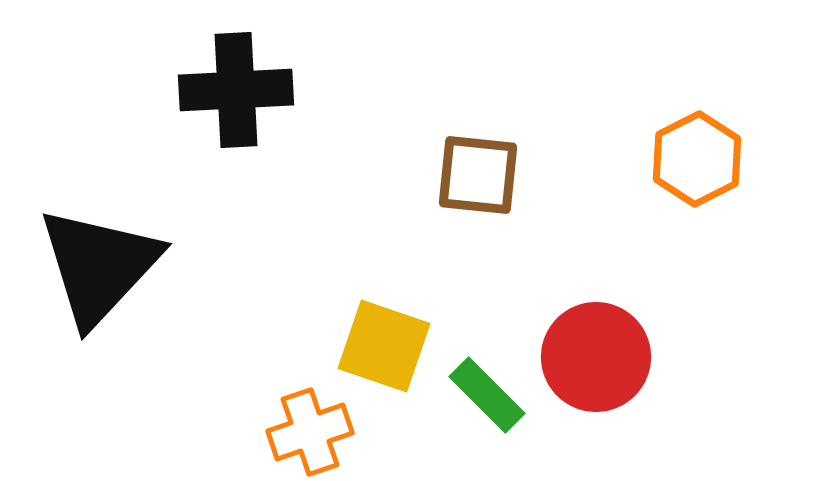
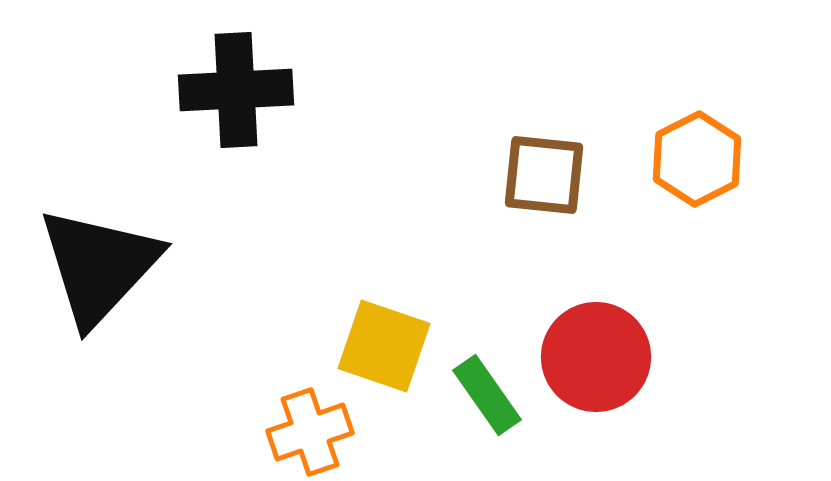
brown square: moved 66 px right
green rectangle: rotated 10 degrees clockwise
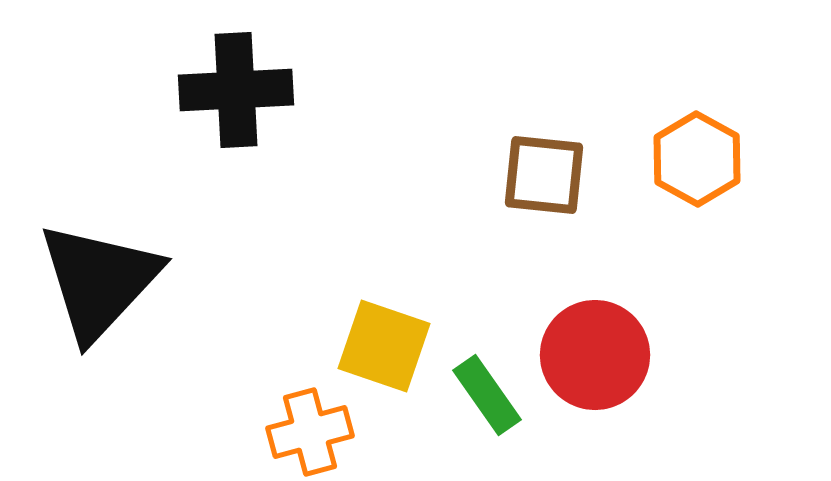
orange hexagon: rotated 4 degrees counterclockwise
black triangle: moved 15 px down
red circle: moved 1 px left, 2 px up
orange cross: rotated 4 degrees clockwise
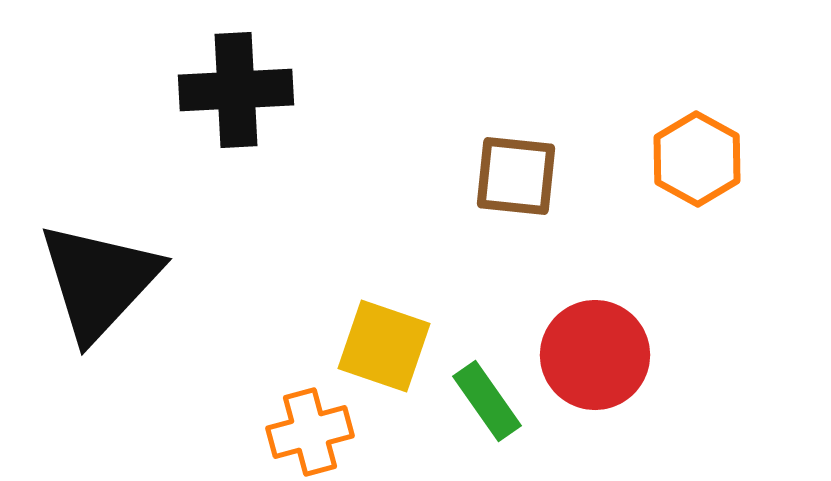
brown square: moved 28 px left, 1 px down
green rectangle: moved 6 px down
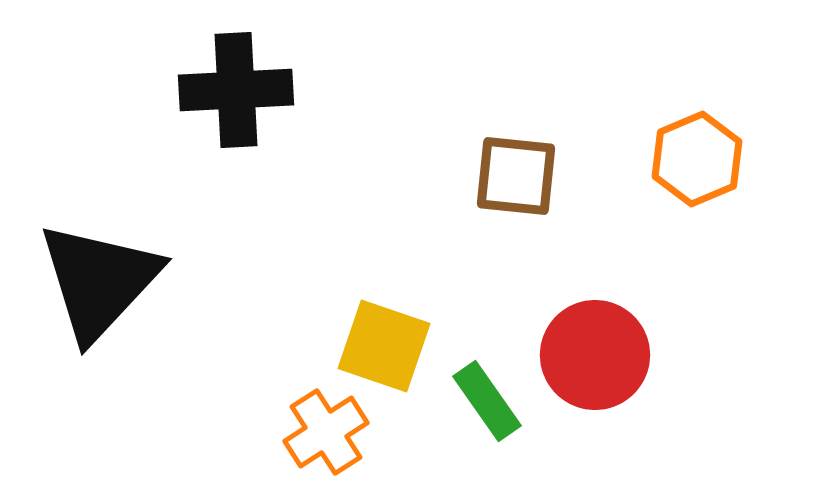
orange hexagon: rotated 8 degrees clockwise
orange cross: moved 16 px right; rotated 18 degrees counterclockwise
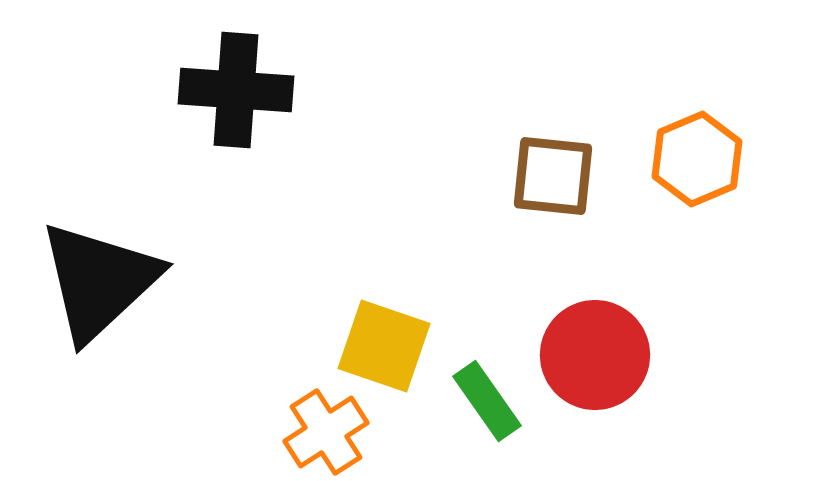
black cross: rotated 7 degrees clockwise
brown square: moved 37 px right
black triangle: rotated 4 degrees clockwise
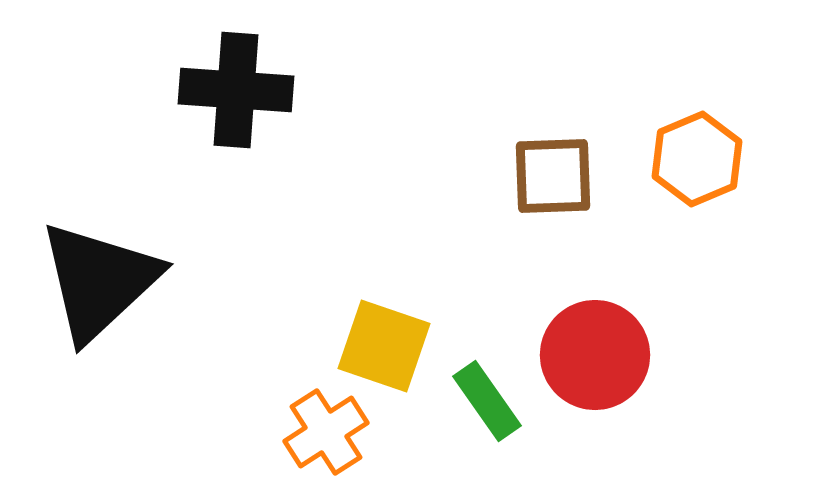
brown square: rotated 8 degrees counterclockwise
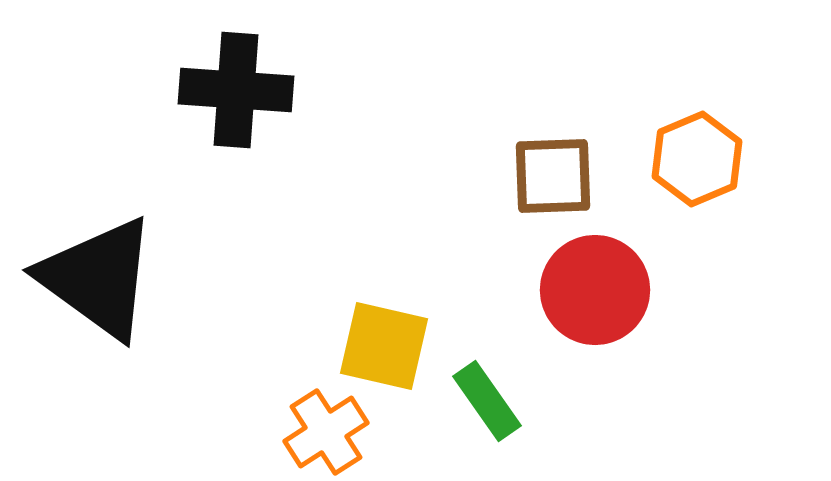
black triangle: moved 1 px left, 3 px up; rotated 41 degrees counterclockwise
yellow square: rotated 6 degrees counterclockwise
red circle: moved 65 px up
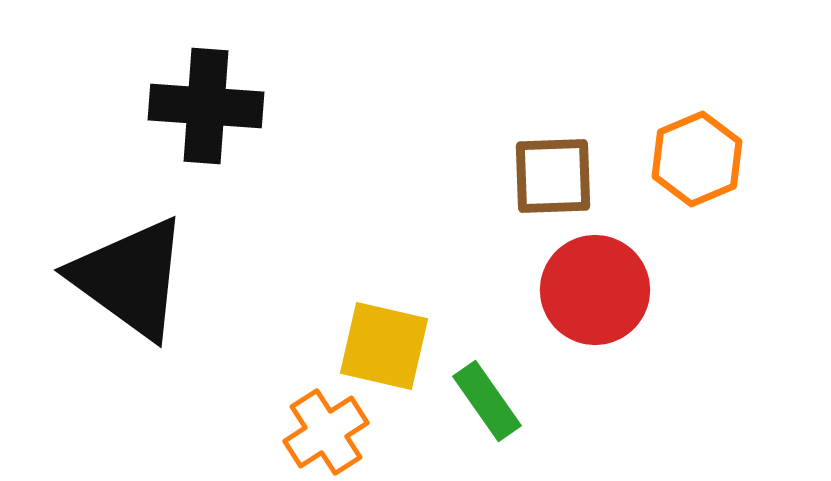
black cross: moved 30 px left, 16 px down
black triangle: moved 32 px right
